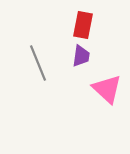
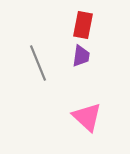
pink triangle: moved 20 px left, 28 px down
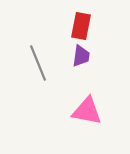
red rectangle: moved 2 px left, 1 px down
pink triangle: moved 6 px up; rotated 32 degrees counterclockwise
